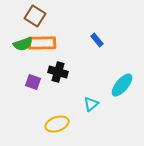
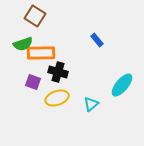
orange rectangle: moved 1 px left, 10 px down
yellow ellipse: moved 26 px up
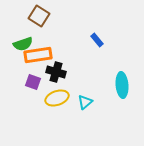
brown square: moved 4 px right
orange rectangle: moved 3 px left, 2 px down; rotated 8 degrees counterclockwise
black cross: moved 2 px left
cyan ellipse: rotated 45 degrees counterclockwise
cyan triangle: moved 6 px left, 2 px up
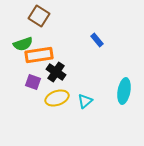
orange rectangle: moved 1 px right
black cross: rotated 18 degrees clockwise
cyan ellipse: moved 2 px right, 6 px down; rotated 15 degrees clockwise
cyan triangle: moved 1 px up
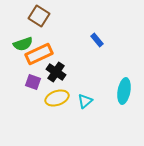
orange rectangle: moved 1 px up; rotated 16 degrees counterclockwise
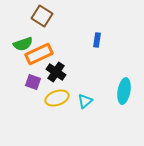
brown square: moved 3 px right
blue rectangle: rotated 48 degrees clockwise
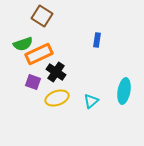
cyan triangle: moved 6 px right
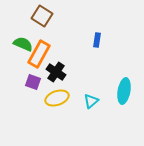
green semicircle: rotated 138 degrees counterclockwise
orange rectangle: rotated 36 degrees counterclockwise
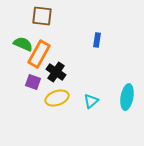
brown square: rotated 25 degrees counterclockwise
cyan ellipse: moved 3 px right, 6 px down
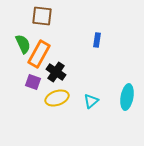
green semicircle: rotated 42 degrees clockwise
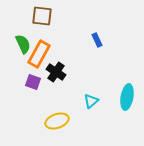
blue rectangle: rotated 32 degrees counterclockwise
yellow ellipse: moved 23 px down
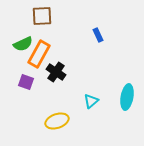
brown square: rotated 10 degrees counterclockwise
blue rectangle: moved 1 px right, 5 px up
green semicircle: rotated 90 degrees clockwise
purple square: moved 7 px left
